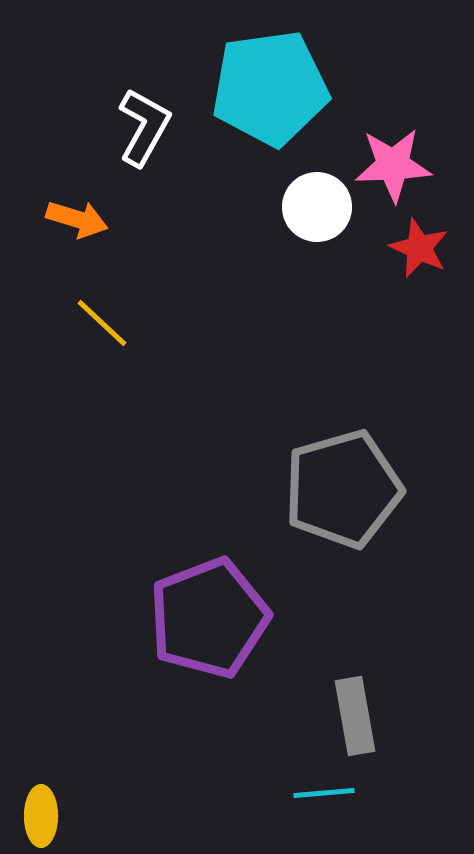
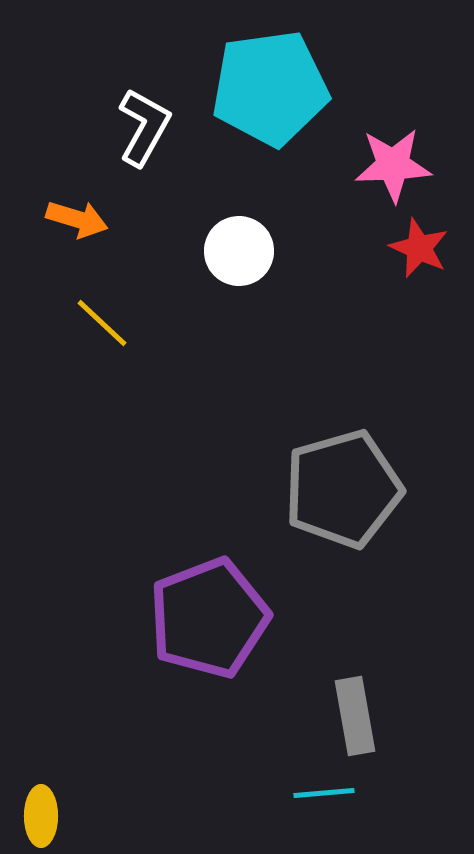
white circle: moved 78 px left, 44 px down
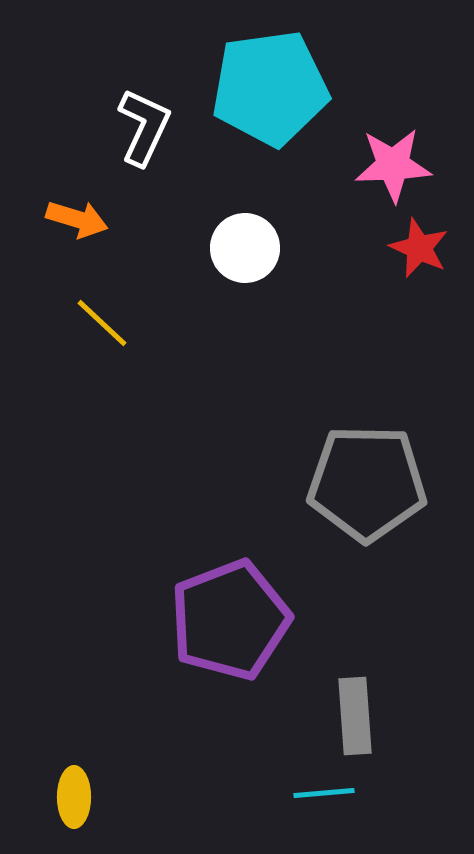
white L-shape: rotated 4 degrees counterclockwise
white circle: moved 6 px right, 3 px up
gray pentagon: moved 24 px right, 6 px up; rotated 17 degrees clockwise
purple pentagon: moved 21 px right, 2 px down
gray rectangle: rotated 6 degrees clockwise
yellow ellipse: moved 33 px right, 19 px up
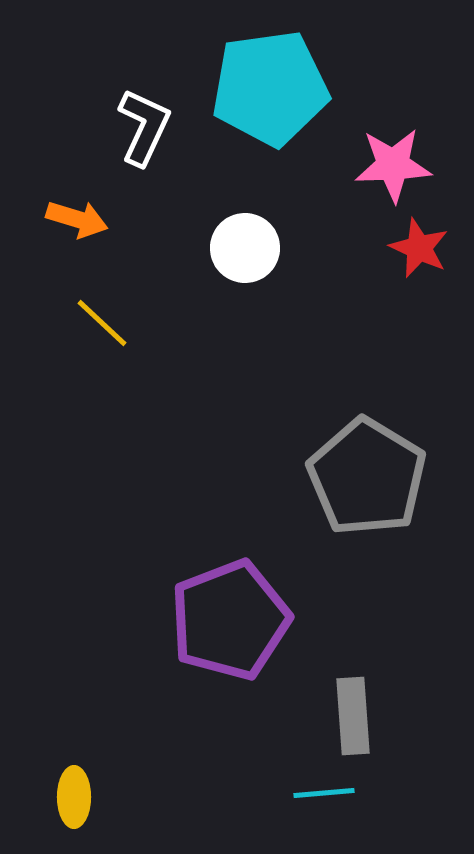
gray pentagon: moved 6 px up; rotated 30 degrees clockwise
gray rectangle: moved 2 px left
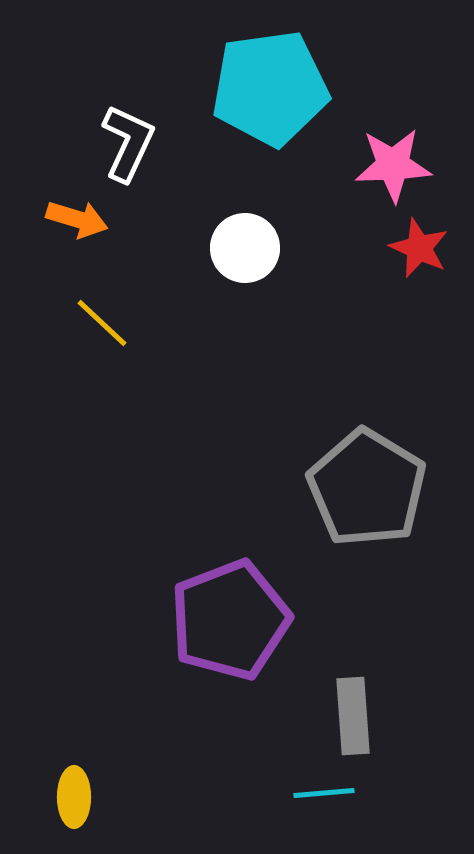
white L-shape: moved 16 px left, 16 px down
gray pentagon: moved 11 px down
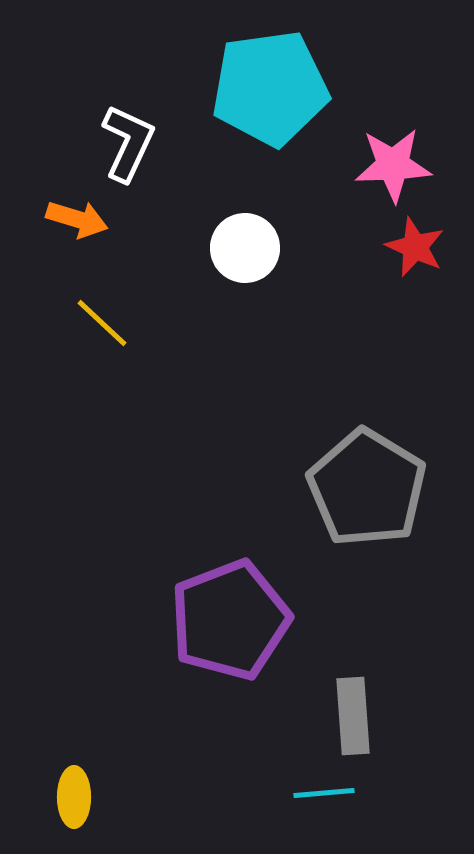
red star: moved 4 px left, 1 px up
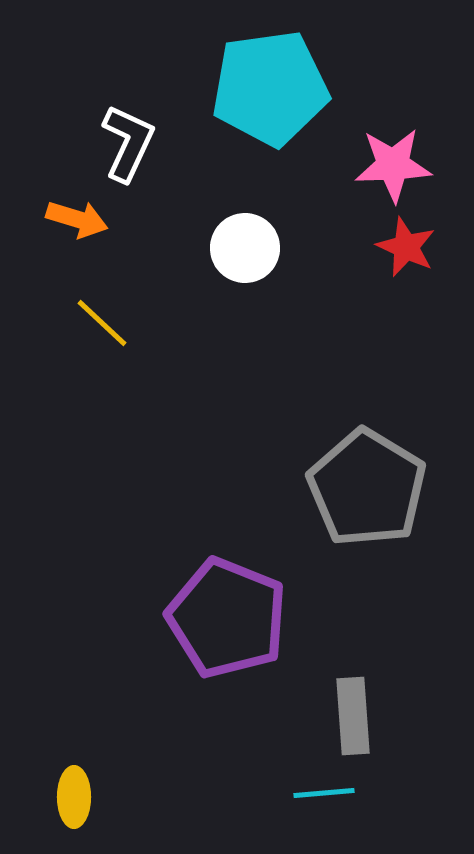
red star: moved 9 px left
purple pentagon: moved 3 px left, 2 px up; rotated 29 degrees counterclockwise
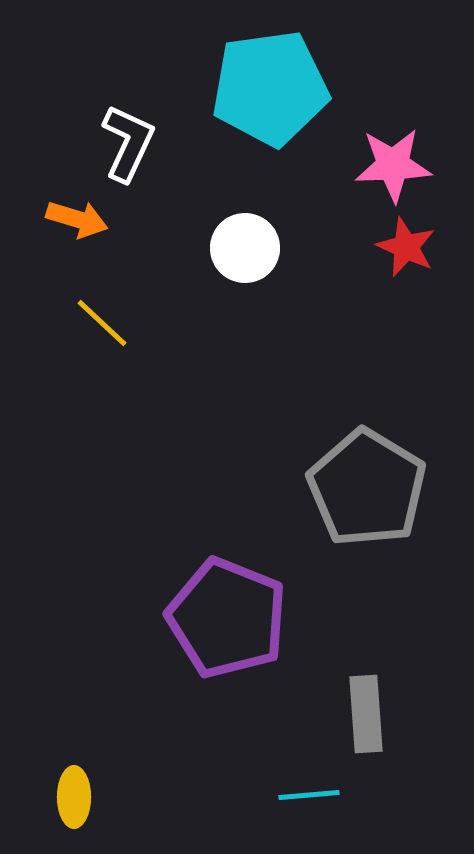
gray rectangle: moved 13 px right, 2 px up
cyan line: moved 15 px left, 2 px down
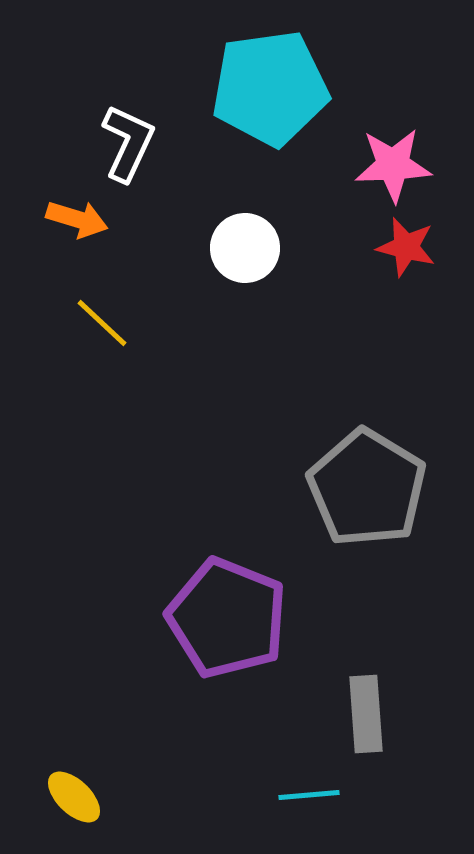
red star: rotated 10 degrees counterclockwise
yellow ellipse: rotated 46 degrees counterclockwise
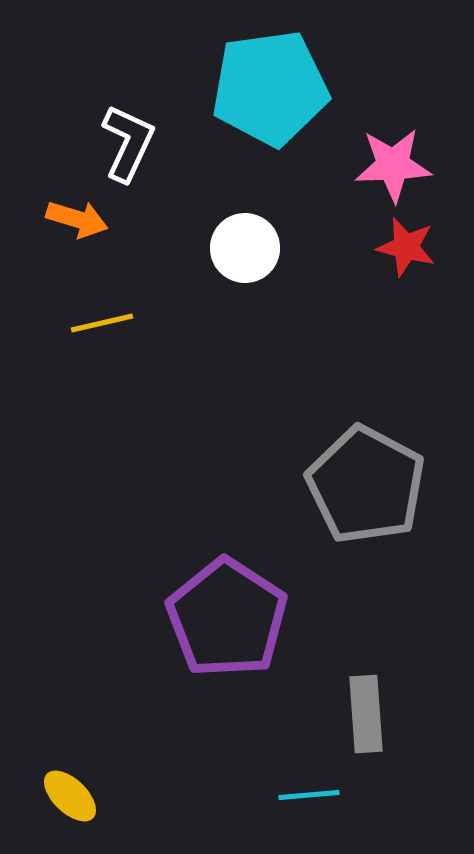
yellow line: rotated 56 degrees counterclockwise
gray pentagon: moved 1 px left, 3 px up; rotated 3 degrees counterclockwise
purple pentagon: rotated 11 degrees clockwise
yellow ellipse: moved 4 px left, 1 px up
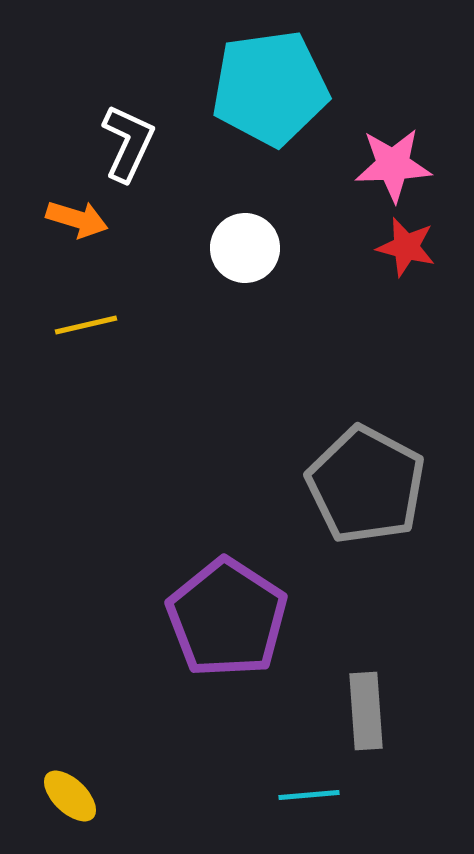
yellow line: moved 16 px left, 2 px down
gray rectangle: moved 3 px up
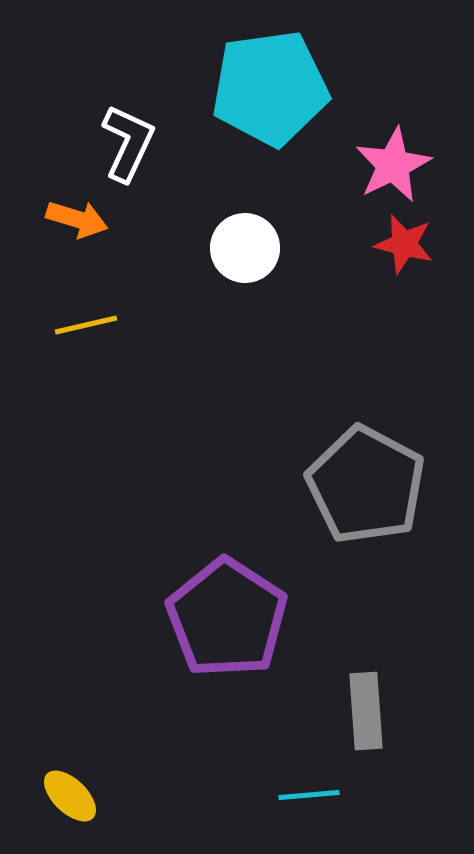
pink star: rotated 24 degrees counterclockwise
red star: moved 2 px left, 3 px up
